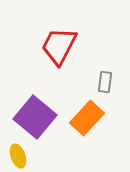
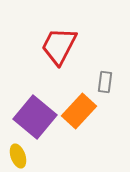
orange rectangle: moved 8 px left, 7 px up
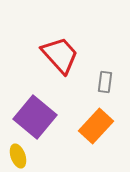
red trapezoid: moved 1 px right, 9 px down; rotated 111 degrees clockwise
orange rectangle: moved 17 px right, 15 px down
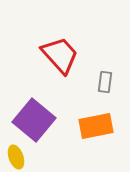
purple square: moved 1 px left, 3 px down
orange rectangle: rotated 36 degrees clockwise
yellow ellipse: moved 2 px left, 1 px down
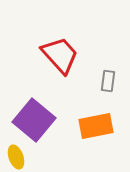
gray rectangle: moved 3 px right, 1 px up
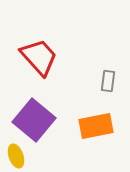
red trapezoid: moved 21 px left, 2 px down
yellow ellipse: moved 1 px up
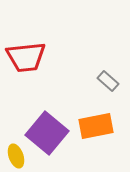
red trapezoid: moved 13 px left; rotated 126 degrees clockwise
gray rectangle: rotated 55 degrees counterclockwise
purple square: moved 13 px right, 13 px down
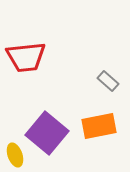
orange rectangle: moved 3 px right
yellow ellipse: moved 1 px left, 1 px up
